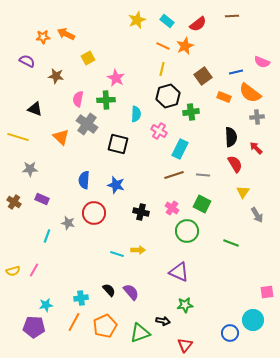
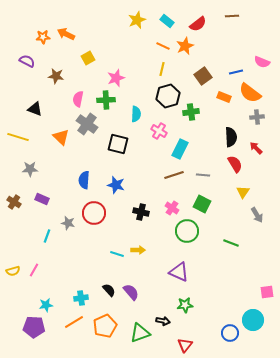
pink star at (116, 78): rotated 24 degrees clockwise
orange line at (74, 322): rotated 30 degrees clockwise
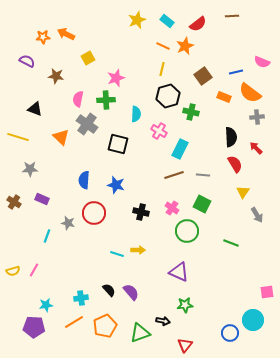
green cross at (191, 112): rotated 21 degrees clockwise
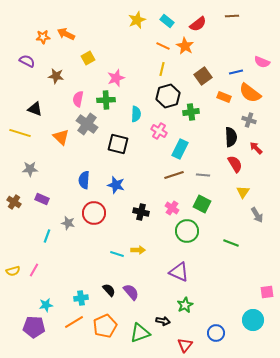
orange star at (185, 46): rotated 18 degrees counterclockwise
green cross at (191, 112): rotated 21 degrees counterclockwise
gray cross at (257, 117): moved 8 px left, 3 px down; rotated 24 degrees clockwise
yellow line at (18, 137): moved 2 px right, 4 px up
green star at (185, 305): rotated 21 degrees counterclockwise
blue circle at (230, 333): moved 14 px left
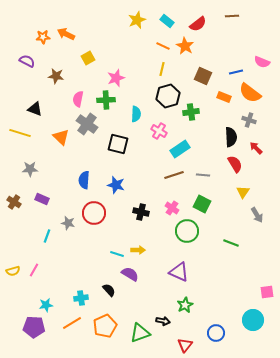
brown square at (203, 76): rotated 30 degrees counterclockwise
cyan rectangle at (180, 149): rotated 30 degrees clockwise
purple semicircle at (131, 292): moved 1 px left, 18 px up; rotated 18 degrees counterclockwise
orange line at (74, 322): moved 2 px left, 1 px down
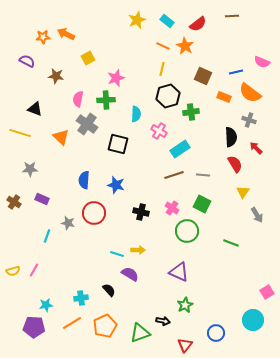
pink square at (267, 292): rotated 24 degrees counterclockwise
